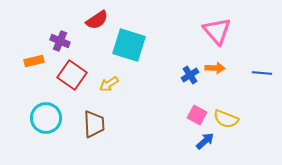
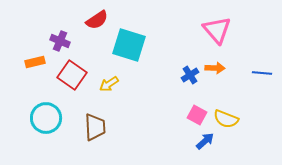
pink triangle: moved 1 px up
orange rectangle: moved 1 px right, 1 px down
brown trapezoid: moved 1 px right, 3 px down
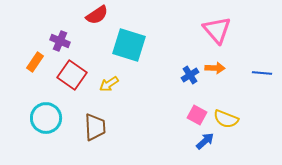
red semicircle: moved 5 px up
orange rectangle: rotated 42 degrees counterclockwise
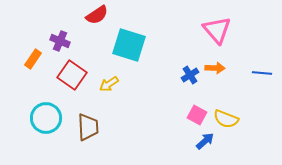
orange rectangle: moved 2 px left, 3 px up
brown trapezoid: moved 7 px left
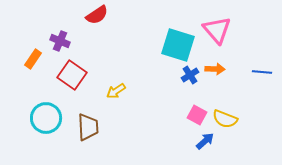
cyan square: moved 49 px right
orange arrow: moved 1 px down
blue line: moved 1 px up
yellow arrow: moved 7 px right, 7 px down
yellow semicircle: moved 1 px left
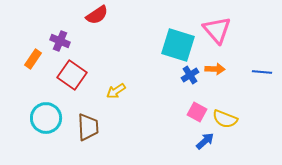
pink square: moved 3 px up
